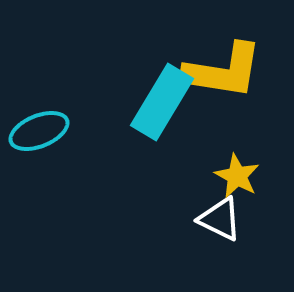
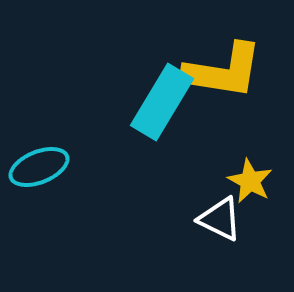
cyan ellipse: moved 36 px down
yellow star: moved 13 px right, 5 px down
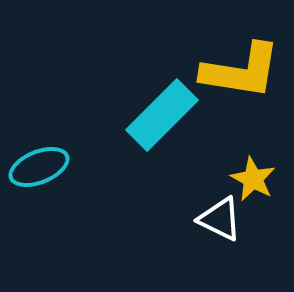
yellow L-shape: moved 18 px right
cyan rectangle: moved 13 px down; rotated 14 degrees clockwise
yellow star: moved 3 px right, 2 px up
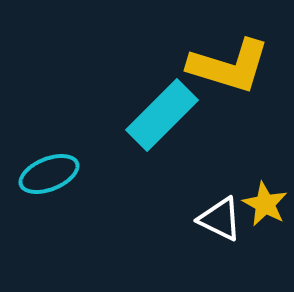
yellow L-shape: moved 12 px left, 5 px up; rotated 8 degrees clockwise
cyan ellipse: moved 10 px right, 7 px down
yellow star: moved 12 px right, 25 px down
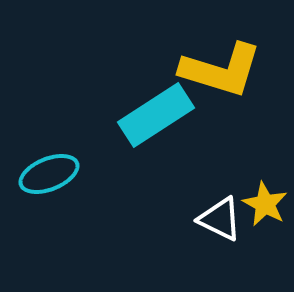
yellow L-shape: moved 8 px left, 4 px down
cyan rectangle: moved 6 px left; rotated 12 degrees clockwise
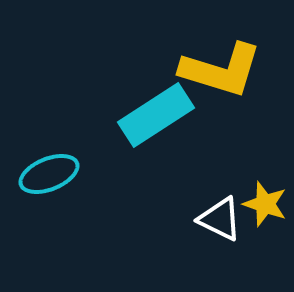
yellow star: rotated 9 degrees counterclockwise
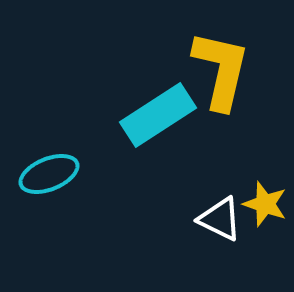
yellow L-shape: rotated 94 degrees counterclockwise
cyan rectangle: moved 2 px right
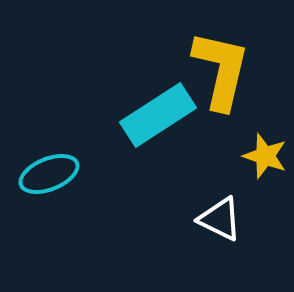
yellow star: moved 48 px up
